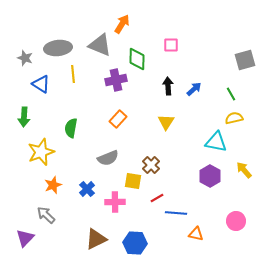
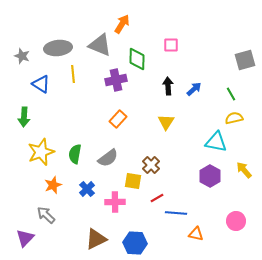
gray star: moved 3 px left, 2 px up
green semicircle: moved 4 px right, 26 px down
gray semicircle: rotated 15 degrees counterclockwise
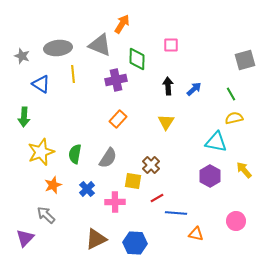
gray semicircle: rotated 20 degrees counterclockwise
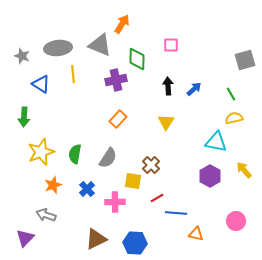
gray arrow: rotated 24 degrees counterclockwise
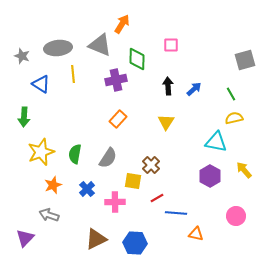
gray arrow: moved 3 px right
pink circle: moved 5 px up
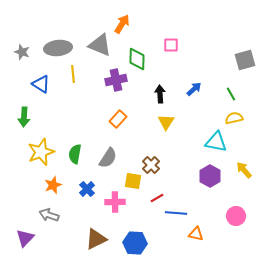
gray star: moved 4 px up
black arrow: moved 8 px left, 8 px down
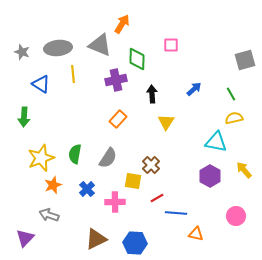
black arrow: moved 8 px left
yellow star: moved 6 px down
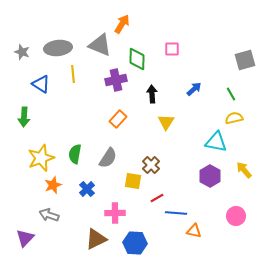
pink square: moved 1 px right, 4 px down
pink cross: moved 11 px down
orange triangle: moved 2 px left, 3 px up
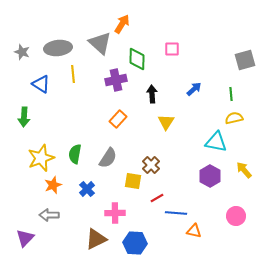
gray triangle: moved 2 px up; rotated 20 degrees clockwise
green line: rotated 24 degrees clockwise
gray arrow: rotated 18 degrees counterclockwise
